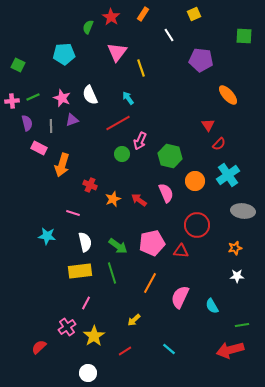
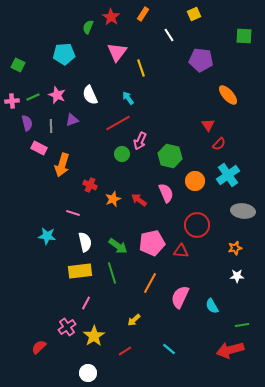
pink star at (62, 98): moved 5 px left, 3 px up
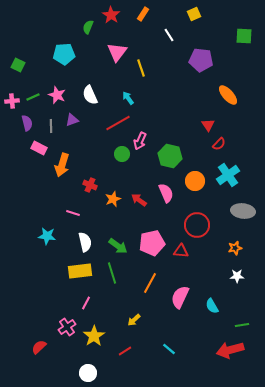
red star at (111, 17): moved 2 px up
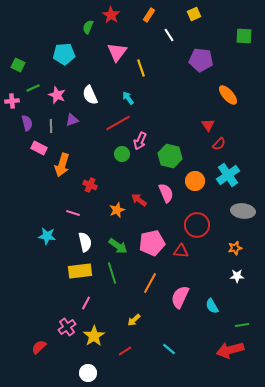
orange rectangle at (143, 14): moved 6 px right, 1 px down
green line at (33, 97): moved 9 px up
orange star at (113, 199): moved 4 px right, 11 px down
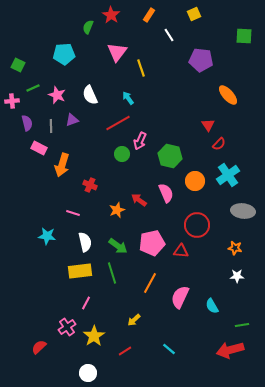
orange star at (235, 248): rotated 24 degrees clockwise
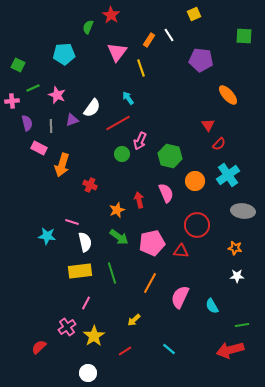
orange rectangle at (149, 15): moved 25 px down
white semicircle at (90, 95): moved 2 px right, 13 px down; rotated 120 degrees counterclockwise
red arrow at (139, 200): rotated 42 degrees clockwise
pink line at (73, 213): moved 1 px left, 9 px down
green arrow at (118, 246): moved 1 px right, 9 px up
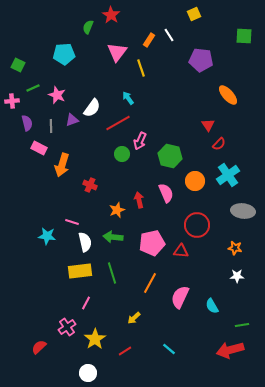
green arrow at (119, 237): moved 6 px left; rotated 150 degrees clockwise
yellow arrow at (134, 320): moved 2 px up
yellow star at (94, 336): moved 1 px right, 3 px down
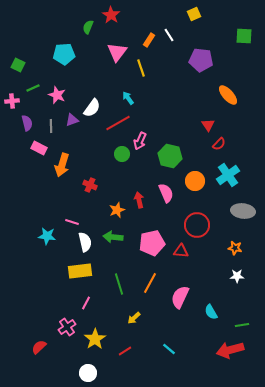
green line at (112, 273): moved 7 px right, 11 px down
cyan semicircle at (212, 306): moved 1 px left, 6 px down
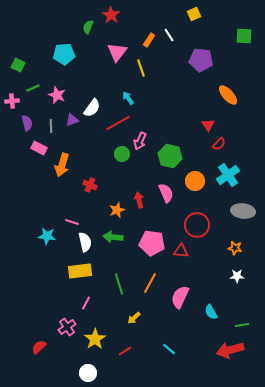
pink pentagon at (152, 243): rotated 20 degrees clockwise
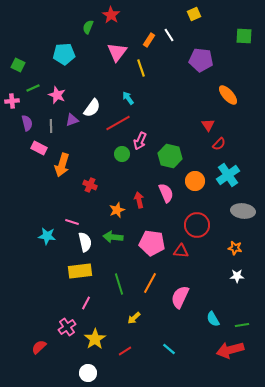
cyan semicircle at (211, 312): moved 2 px right, 7 px down
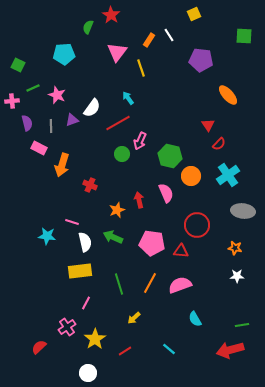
orange circle at (195, 181): moved 4 px left, 5 px up
green arrow at (113, 237): rotated 18 degrees clockwise
pink semicircle at (180, 297): moved 12 px up; rotated 45 degrees clockwise
cyan semicircle at (213, 319): moved 18 px left
